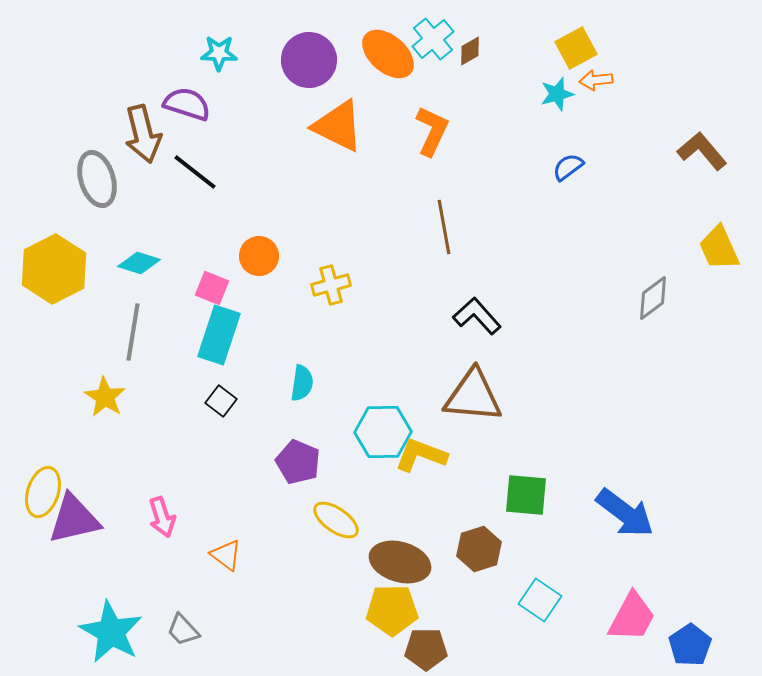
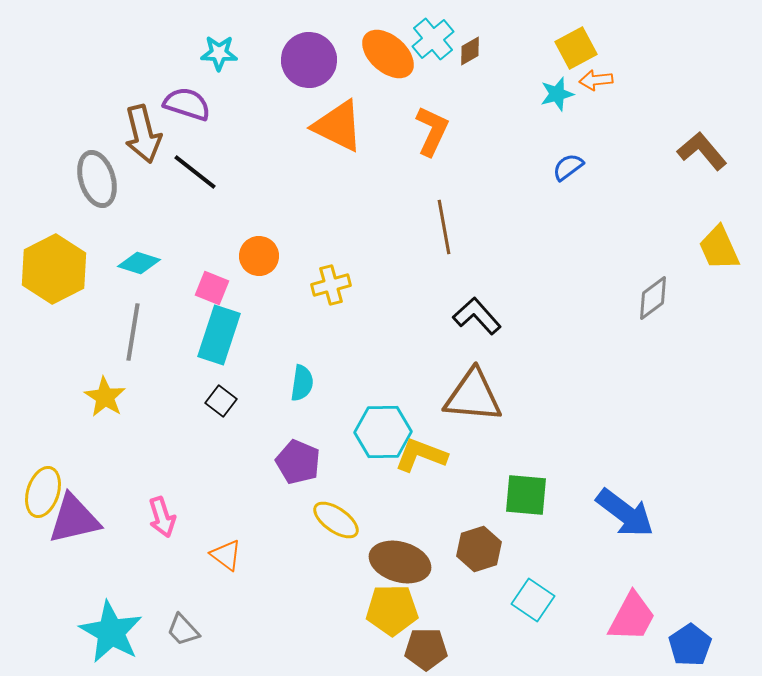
cyan square at (540, 600): moved 7 px left
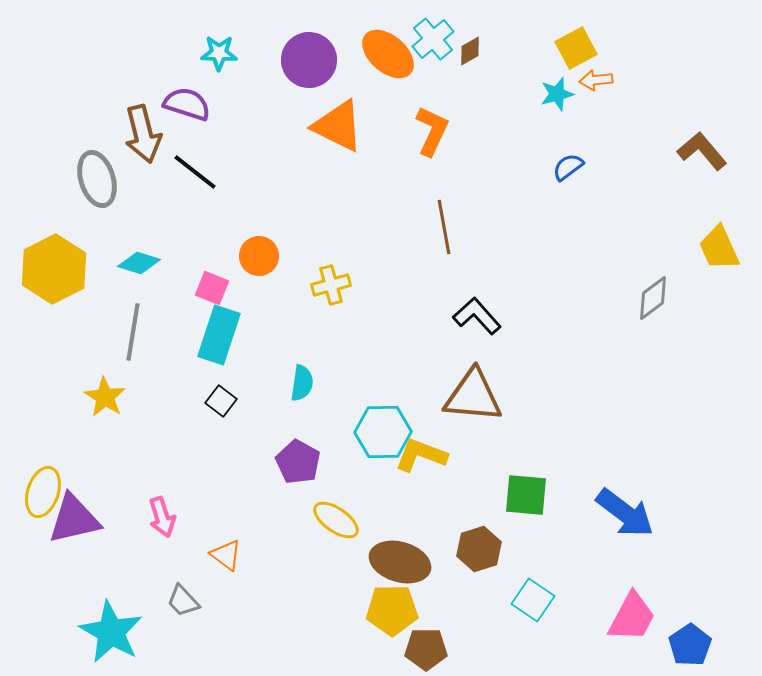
purple pentagon at (298, 462): rotated 6 degrees clockwise
gray trapezoid at (183, 630): moved 29 px up
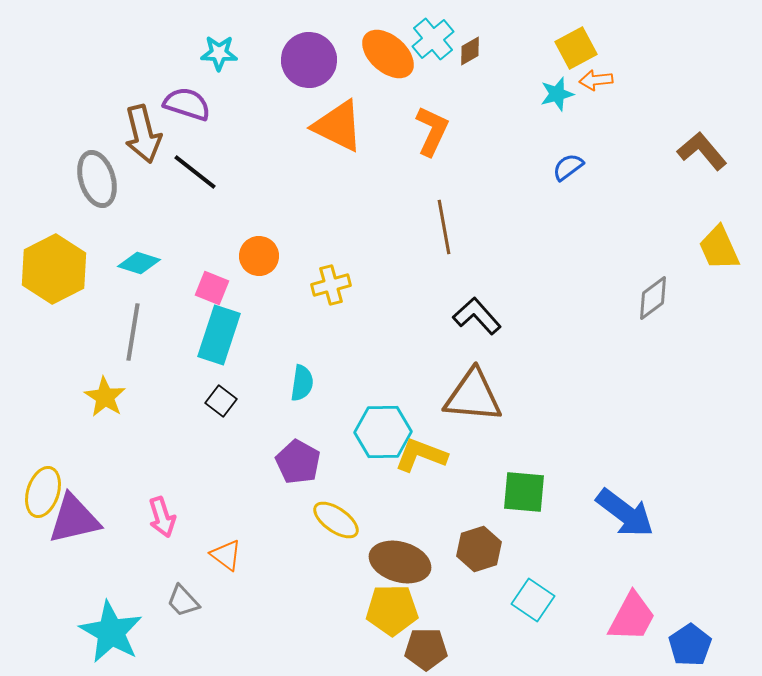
green square at (526, 495): moved 2 px left, 3 px up
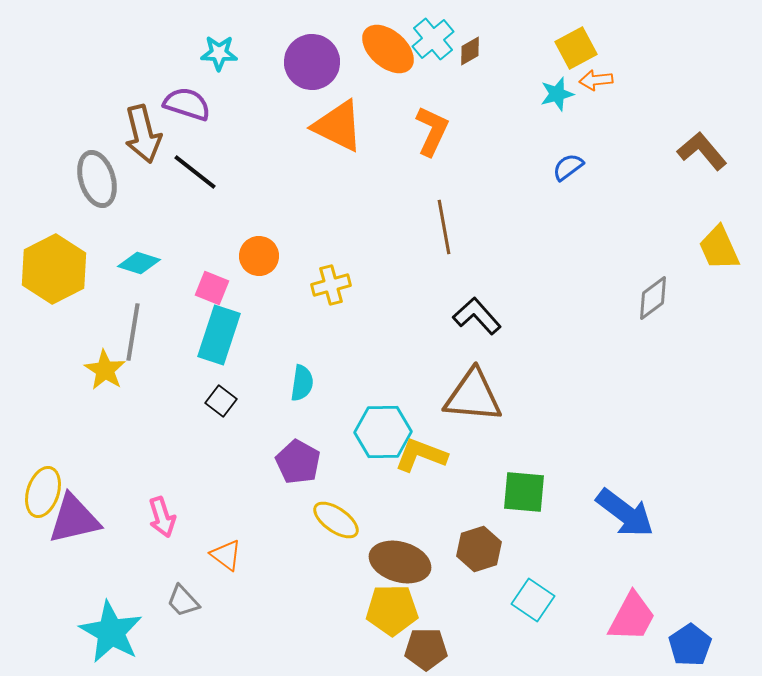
orange ellipse at (388, 54): moved 5 px up
purple circle at (309, 60): moved 3 px right, 2 px down
yellow star at (105, 397): moved 27 px up
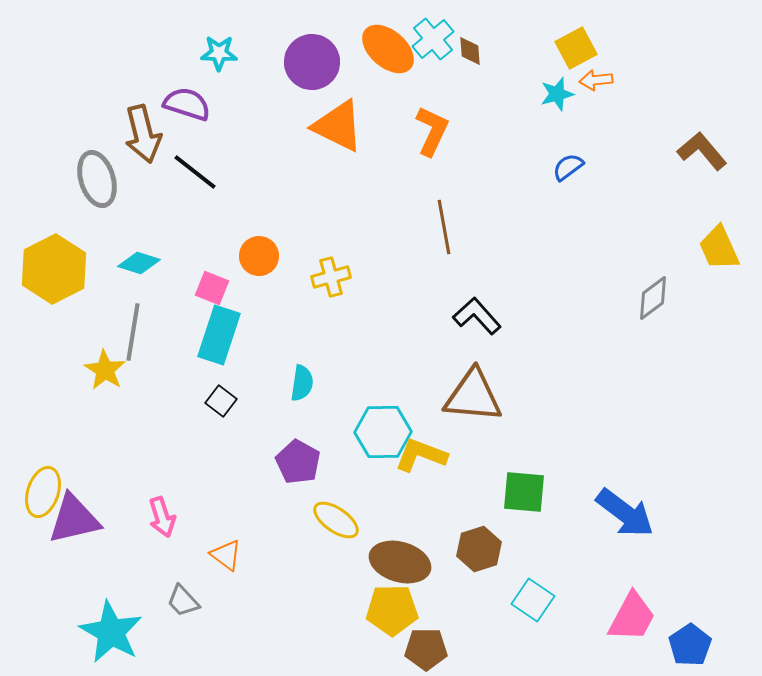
brown diamond at (470, 51): rotated 64 degrees counterclockwise
yellow cross at (331, 285): moved 8 px up
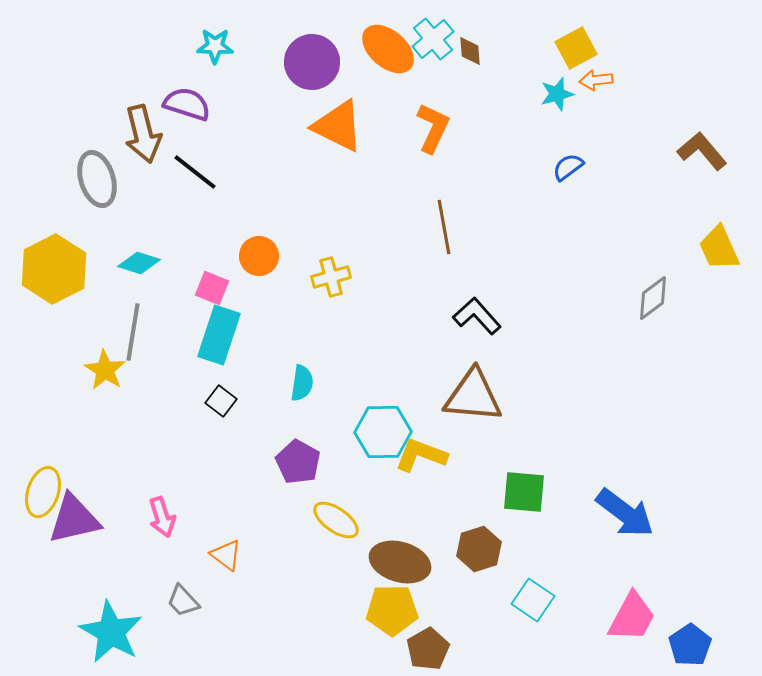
cyan star at (219, 53): moved 4 px left, 7 px up
orange L-shape at (432, 131): moved 1 px right, 3 px up
brown pentagon at (426, 649): moved 2 px right; rotated 30 degrees counterclockwise
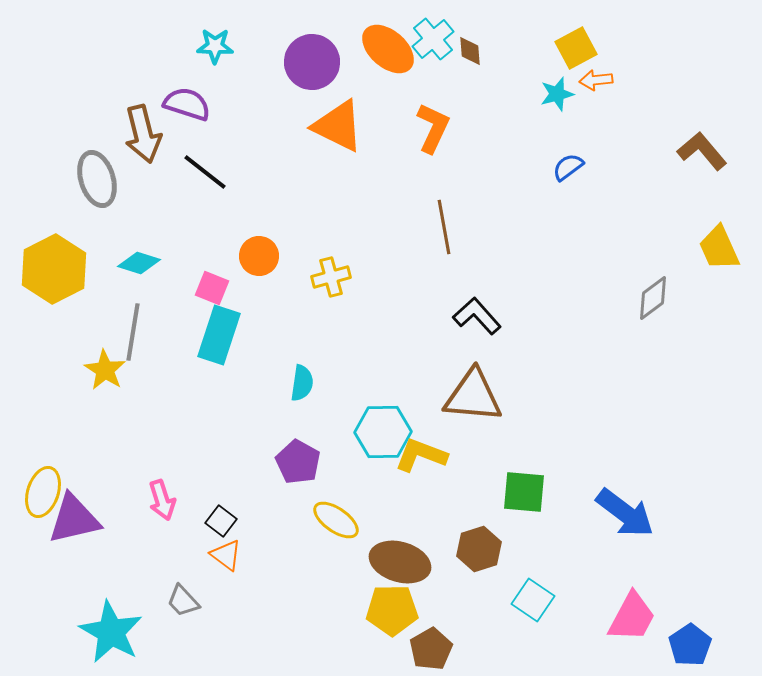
black line at (195, 172): moved 10 px right
black square at (221, 401): moved 120 px down
pink arrow at (162, 517): moved 17 px up
brown pentagon at (428, 649): moved 3 px right
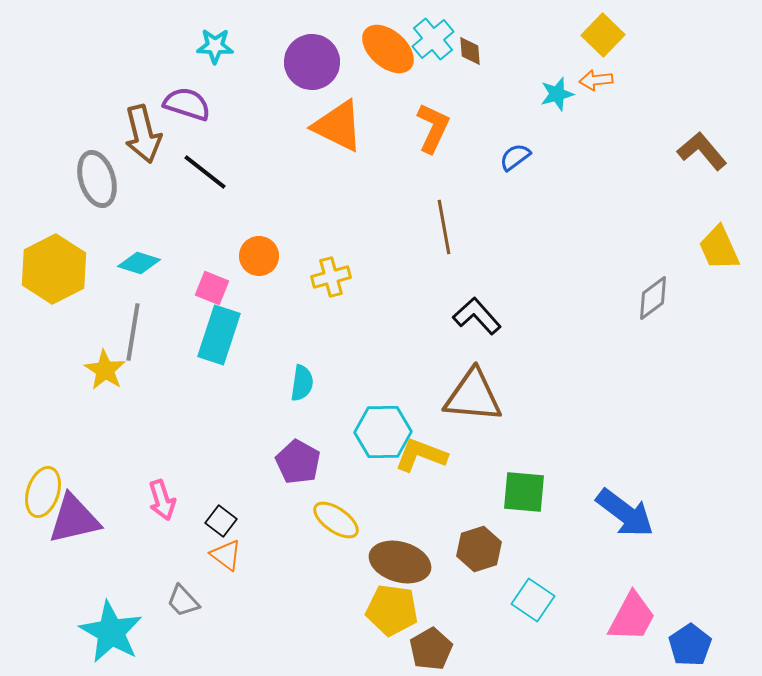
yellow square at (576, 48): moved 27 px right, 13 px up; rotated 18 degrees counterclockwise
blue semicircle at (568, 167): moved 53 px left, 10 px up
yellow pentagon at (392, 610): rotated 9 degrees clockwise
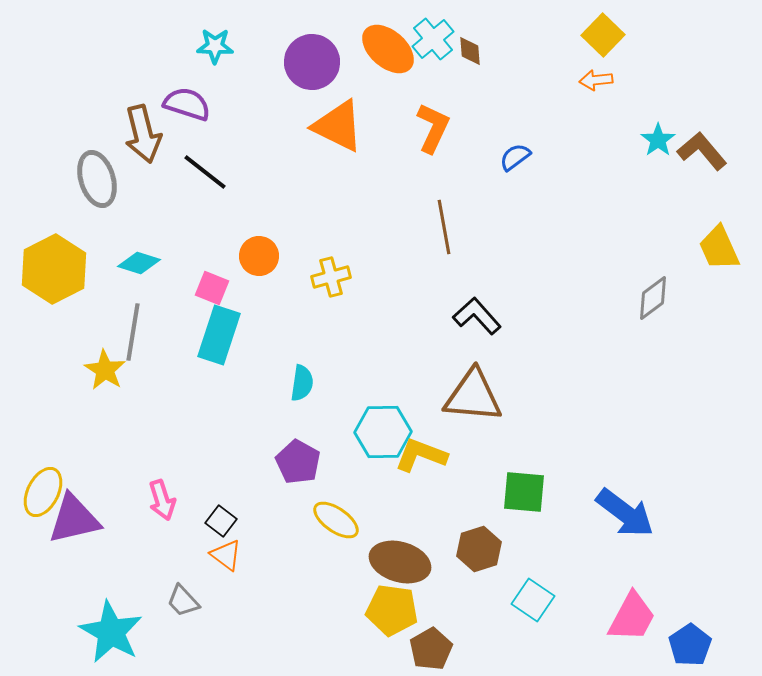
cyan star at (557, 94): moved 101 px right, 46 px down; rotated 20 degrees counterclockwise
yellow ellipse at (43, 492): rotated 9 degrees clockwise
